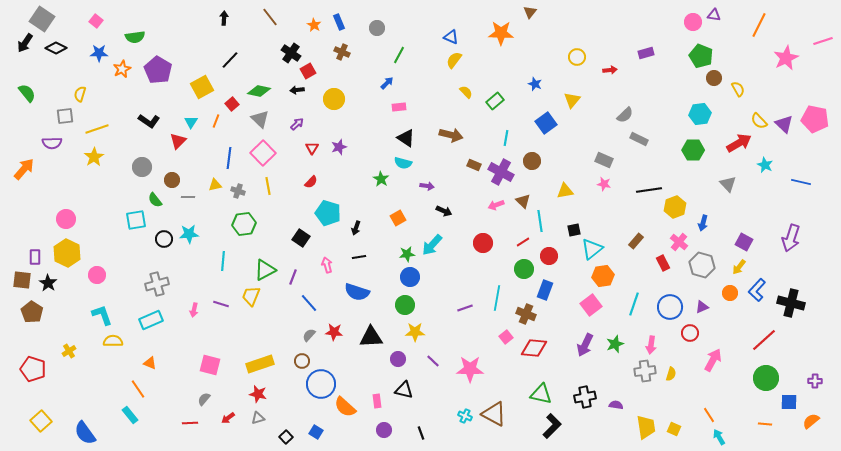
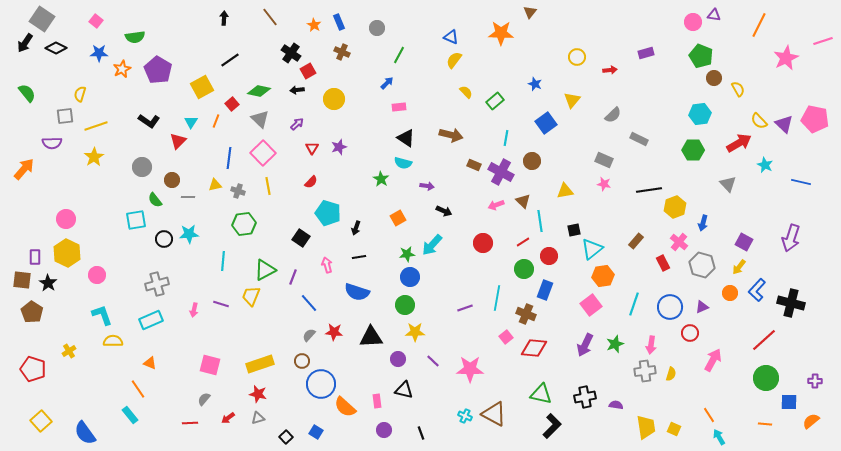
black line at (230, 60): rotated 12 degrees clockwise
gray semicircle at (625, 115): moved 12 px left
yellow line at (97, 129): moved 1 px left, 3 px up
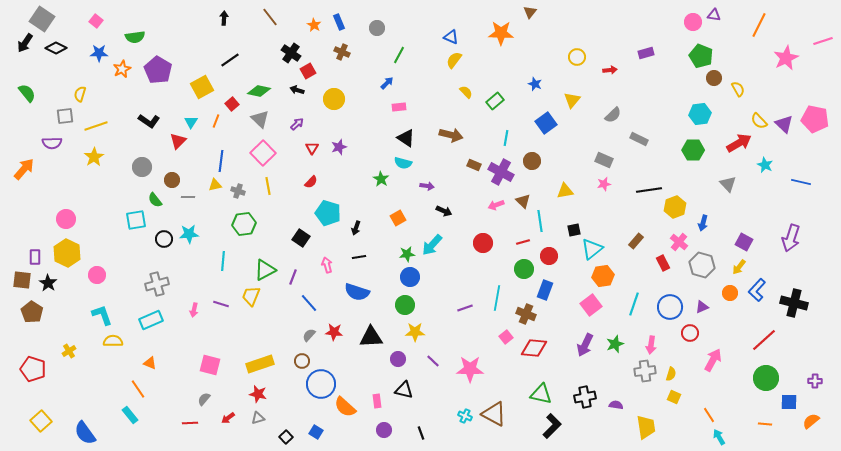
black arrow at (297, 90): rotated 24 degrees clockwise
blue line at (229, 158): moved 8 px left, 3 px down
pink star at (604, 184): rotated 24 degrees counterclockwise
red line at (523, 242): rotated 16 degrees clockwise
black cross at (791, 303): moved 3 px right
yellow square at (674, 429): moved 32 px up
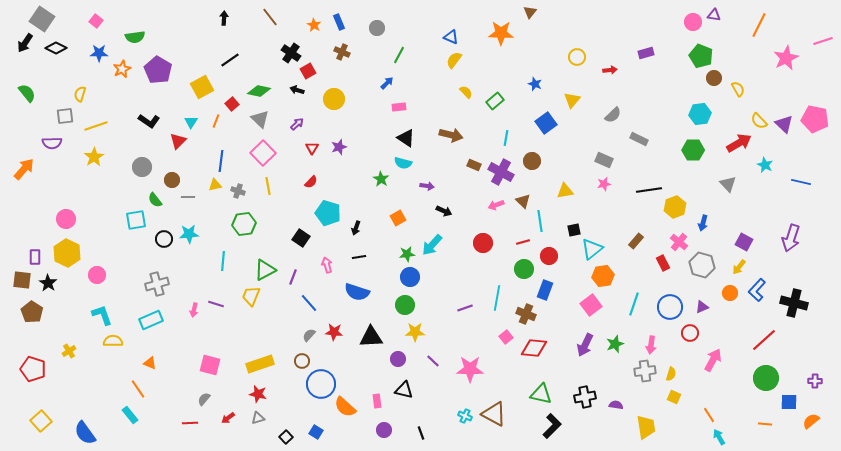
purple line at (221, 304): moved 5 px left
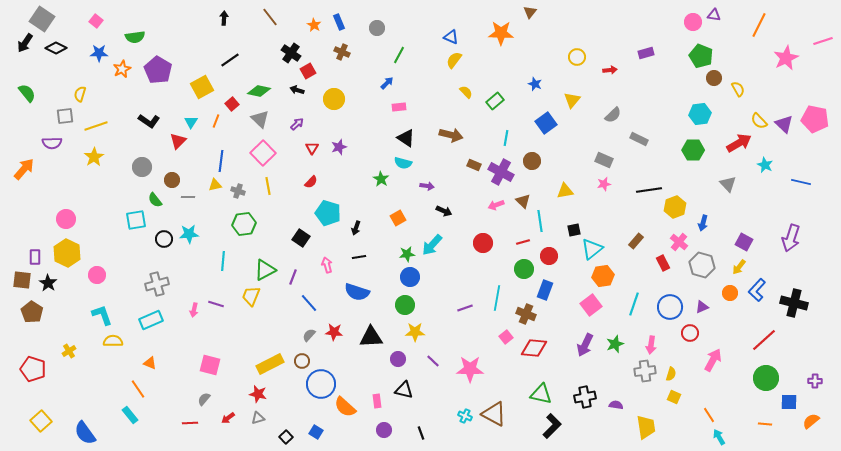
yellow rectangle at (260, 364): moved 10 px right; rotated 8 degrees counterclockwise
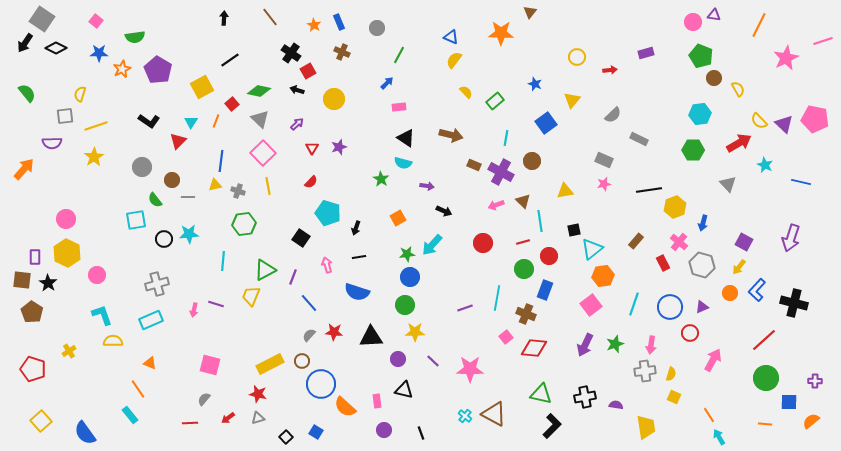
cyan cross at (465, 416): rotated 16 degrees clockwise
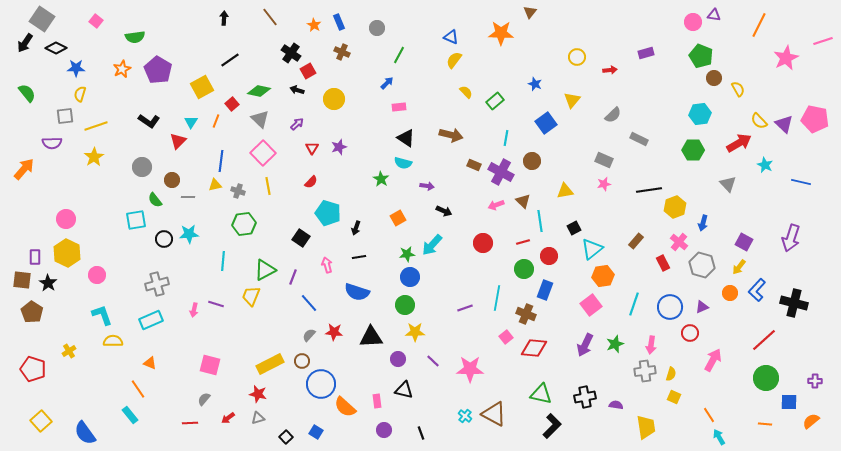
blue star at (99, 53): moved 23 px left, 15 px down
black square at (574, 230): moved 2 px up; rotated 16 degrees counterclockwise
